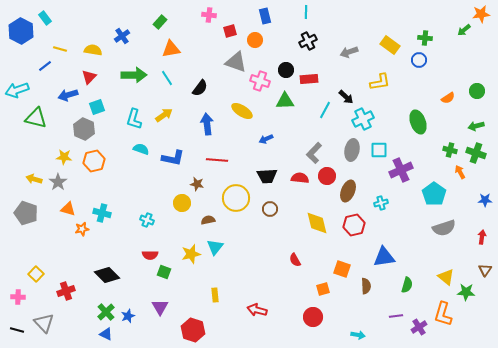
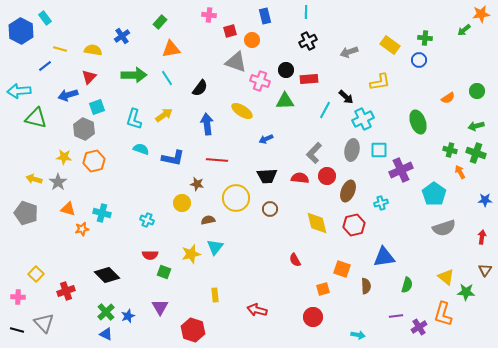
orange circle at (255, 40): moved 3 px left
cyan arrow at (17, 90): moved 2 px right, 1 px down; rotated 15 degrees clockwise
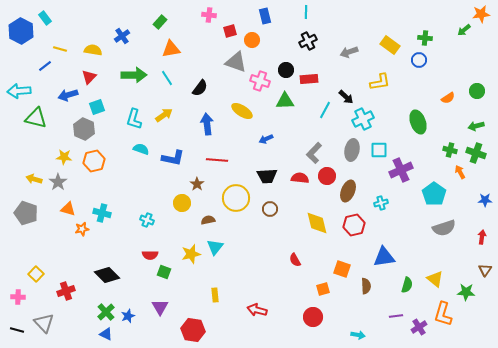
brown star at (197, 184): rotated 24 degrees clockwise
yellow triangle at (446, 277): moved 11 px left, 2 px down
red hexagon at (193, 330): rotated 10 degrees counterclockwise
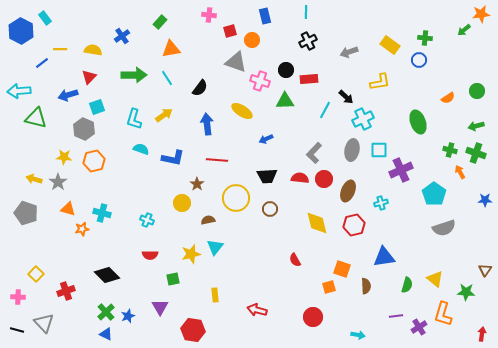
yellow line at (60, 49): rotated 16 degrees counterclockwise
blue line at (45, 66): moved 3 px left, 3 px up
red circle at (327, 176): moved 3 px left, 3 px down
red arrow at (482, 237): moved 97 px down
green square at (164, 272): moved 9 px right, 7 px down; rotated 32 degrees counterclockwise
orange square at (323, 289): moved 6 px right, 2 px up
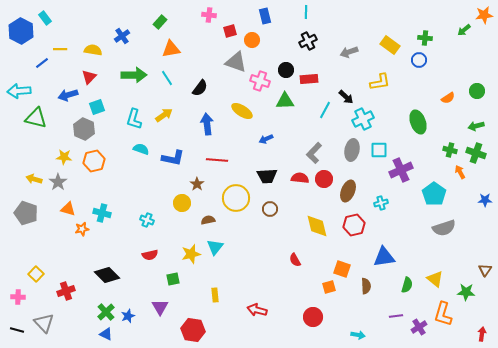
orange star at (481, 14): moved 3 px right, 1 px down
yellow diamond at (317, 223): moved 3 px down
red semicircle at (150, 255): rotated 14 degrees counterclockwise
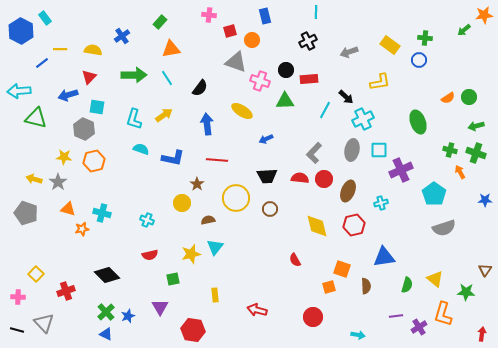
cyan line at (306, 12): moved 10 px right
green circle at (477, 91): moved 8 px left, 6 px down
cyan square at (97, 107): rotated 28 degrees clockwise
